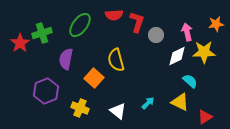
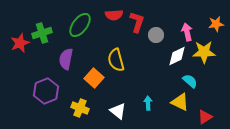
red star: rotated 12 degrees clockwise
cyan arrow: rotated 48 degrees counterclockwise
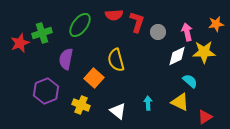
gray circle: moved 2 px right, 3 px up
yellow cross: moved 1 px right, 3 px up
